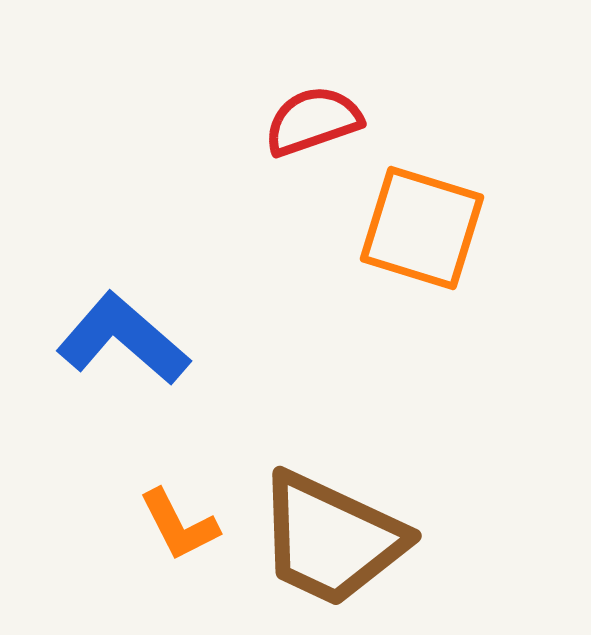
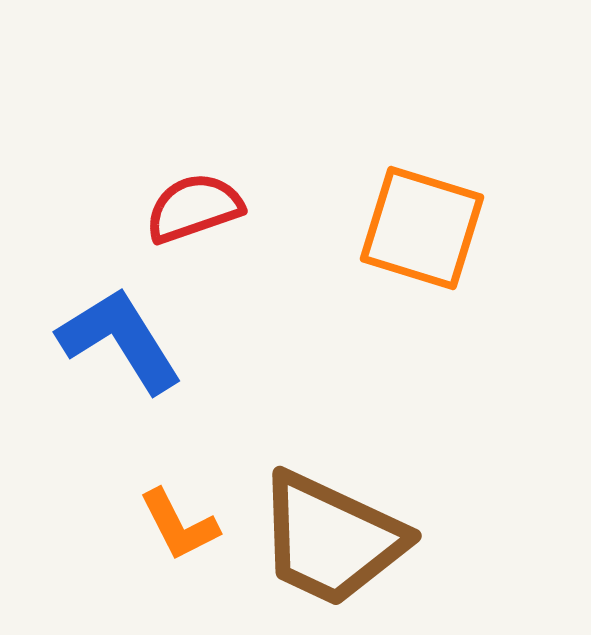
red semicircle: moved 119 px left, 87 px down
blue L-shape: moved 3 px left, 1 px down; rotated 17 degrees clockwise
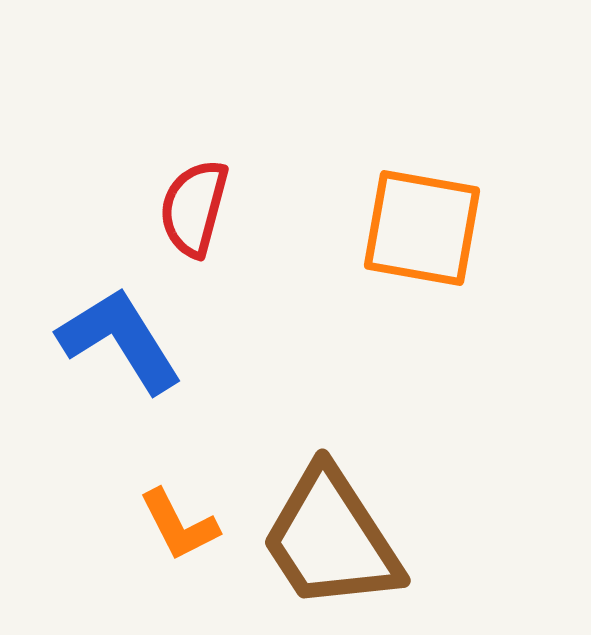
red semicircle: rotated 56 degrees counterclockwise
orange square: rotated 7 degrees counterclockwise
brown trapezoid: rotated 32 degrees clockwise
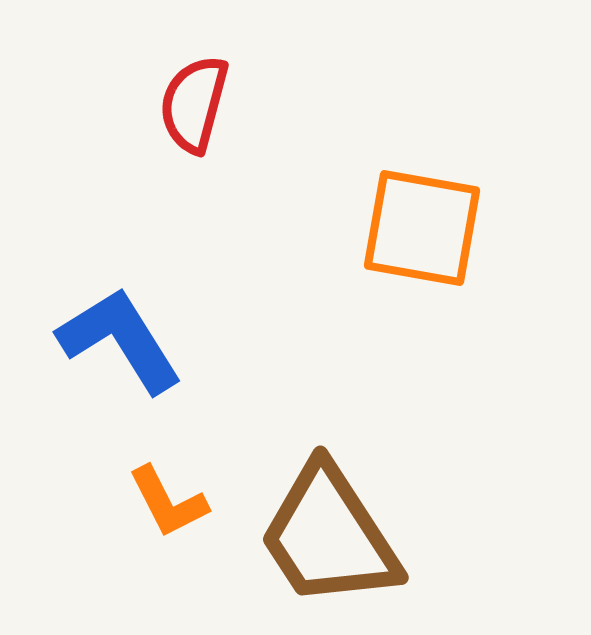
red semicircle: moved 104 px up
orange L-shape: moved 11 px left, 23 px up
brown trapezoid: moved 2 px left, 3 px up
